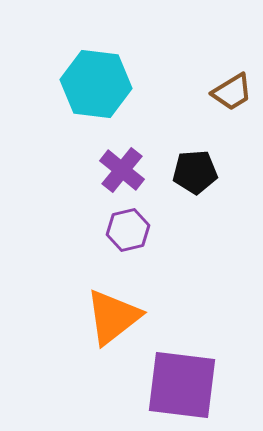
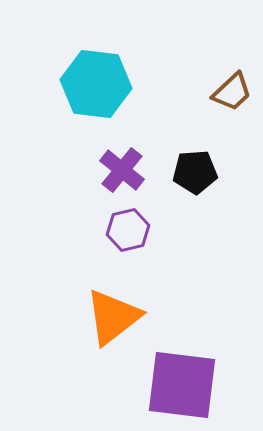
brown trapezoid: rotated 12 degrees counterclockwise
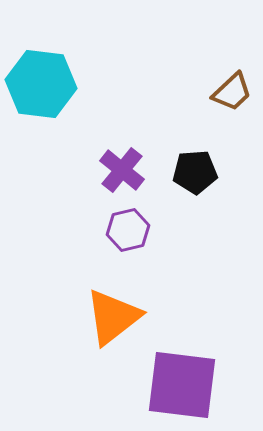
cyan hexagon: moved 55 px left
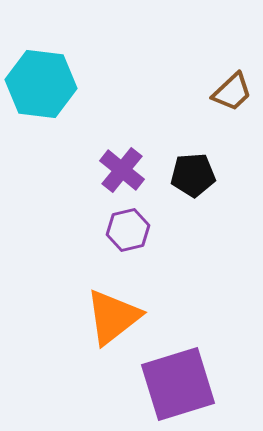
black pentagon: moved 2 px left, 3 px down
purple square: moved 4 px left, 1 px up; rotated 24 degrees counterclockwise
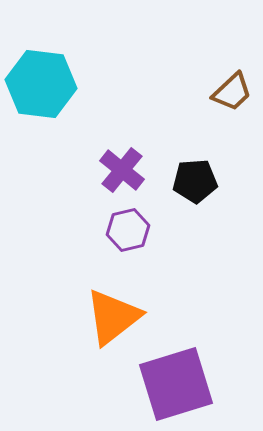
black pentagon: moved 2 px right, 6 px down
purple square: moved 2 px left
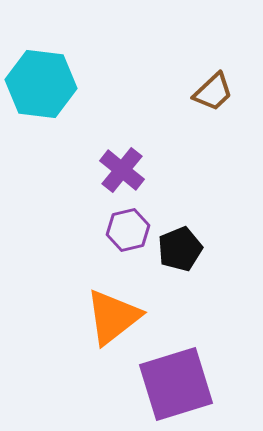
brown trapezoid: moved 19 px left
black pentagon: moved 15 px left, 68 px down; rotated 18 degrees counterclockwise
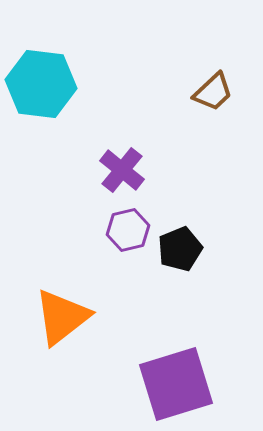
orange triangle: moved 51 px left
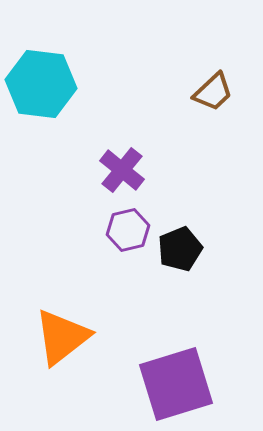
orange triangle: moved 20 px down
